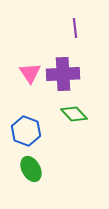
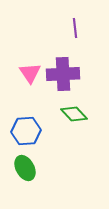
blue hexagon: rotated 24 degrees counterclockwise
green ellipse: moved 6 px left, 1 px up
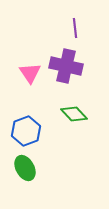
purple cross: moved 3 px right, 8 px up; rotated 16 degrees clockwise
blue hexagon: rotated 16 degrees counterclockwise
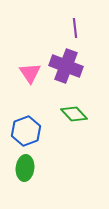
purple cross: rotated 8 degrees clockwise
green ellipse: rotated 35 degrees clockwise
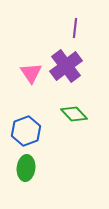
purple line: rotated 12 degrees clockwise
purple cross: rotated 32 degrees clockwise
pink triangle: moved 1 px right
green ellipse: moved 1 px right
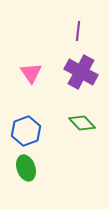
purple line: moved 3 px right, 3 px down
purple cross: moved 15 px right, 6 px down; rotated 24 degrees counterclockwise
green diamond: moved 8 px right, 9 px down
green ellipse: rotated 25 degrees counterclockwise
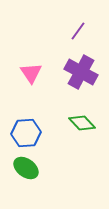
purple line: rotated 30 degrees clockwise
blue hexagon: moved 2 px down; rotated 16 degrees clockwise
green ellipse: rotated 35 degrees counterclockwise
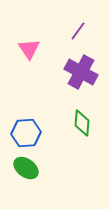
pink triangle: moved 2 px left, 24 px up
green diamond: rotated 48 degrees clockwise
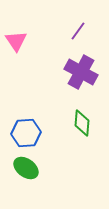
pink triangle: moved 13 px left, 8 px up
